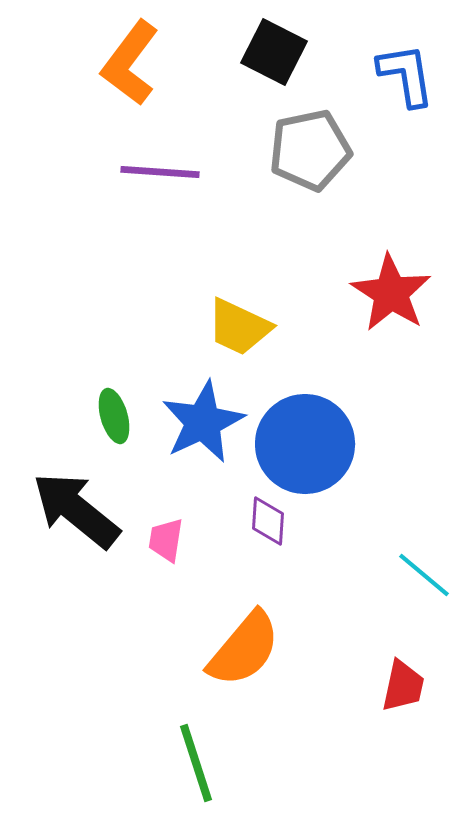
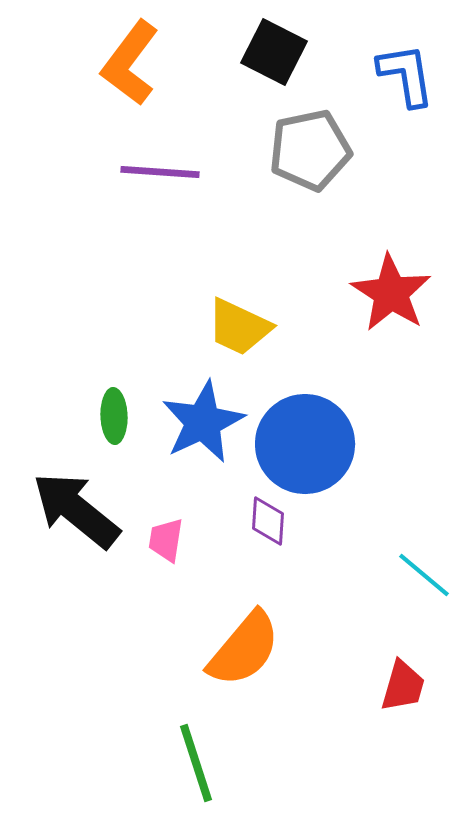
green ellipse: rotated 14 degrees clockwise
red trapezoid: rotated 4 degrees clockwise
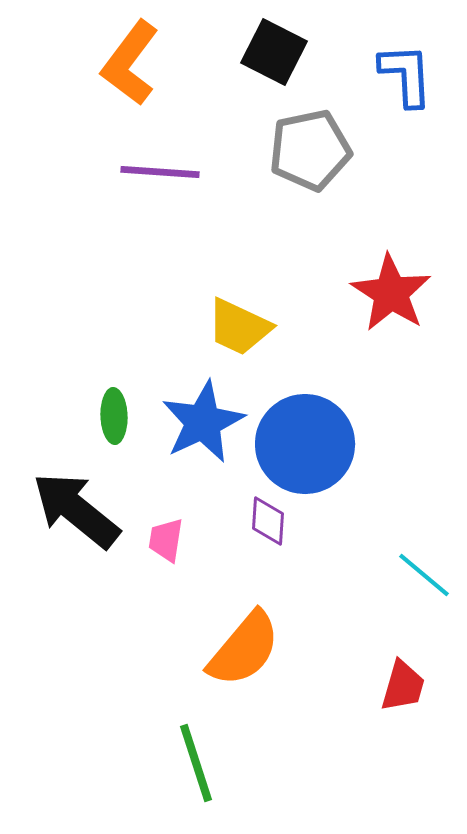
blue L-shape: rotated 6 degrees clockwise
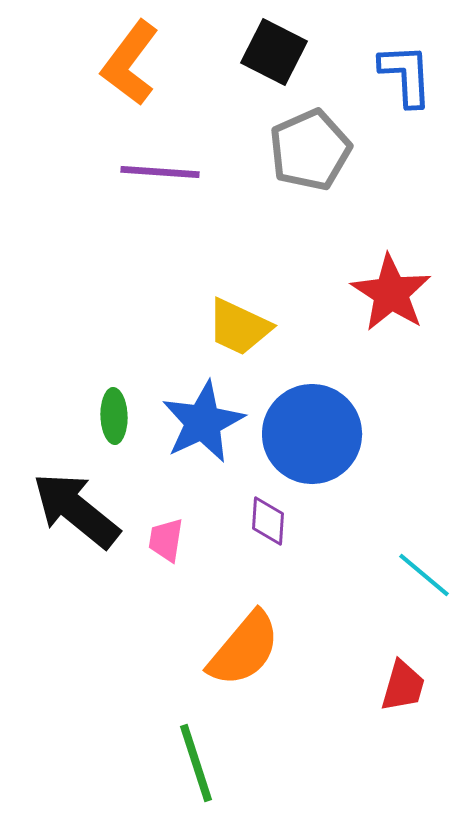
gray pentagon: rotated 12 degrees counterclockwise
blue circle: moved 7 px right, 10 px up
